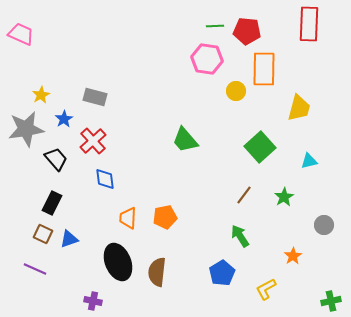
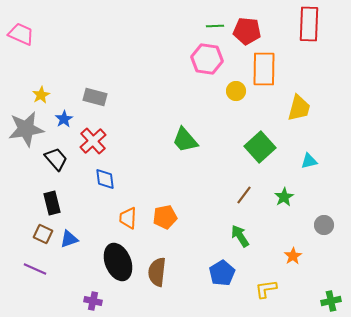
black rectangle: rotated 40 degrees counterclockwise
yellow L-shape: rotated 20 degrees clockwise
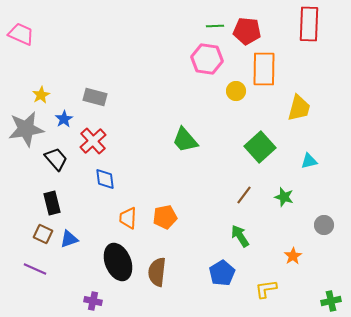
green star: rotated 24 degrees counterclockwise
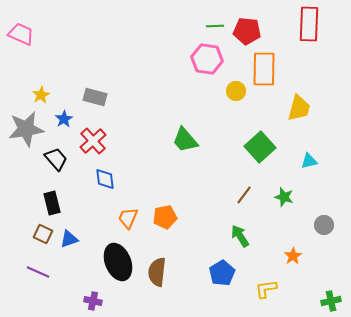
orange trapezoid: rotated 20 degrees clockwise
purple line: moved 3 px right, 3 px down
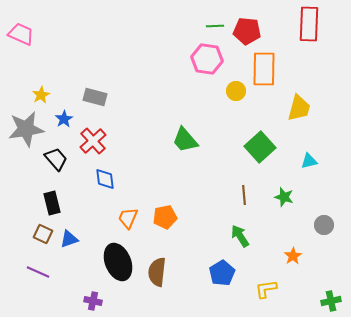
brown line: rotated 42 degrees counterclockwise
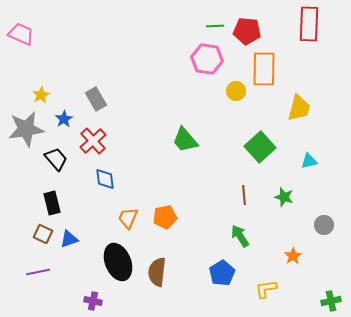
gray rectangle: moved 1 px right, 2 px down; rotated 45 degrees clockwise
purple line: rotated 35 degrees counterclockwise
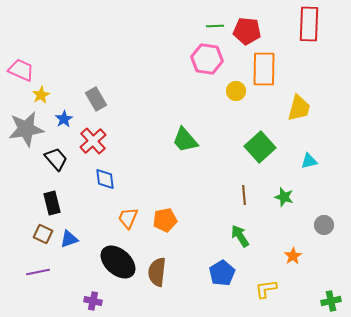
pink trapezoid: moved 36 px down
orange pentagon: moved 3 px down
black ellipse: rotated 27 degrees counterclockwise
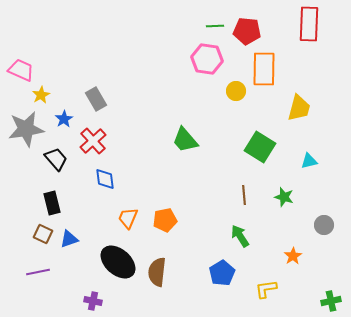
green square: rotated 16 degrees counterclockwise
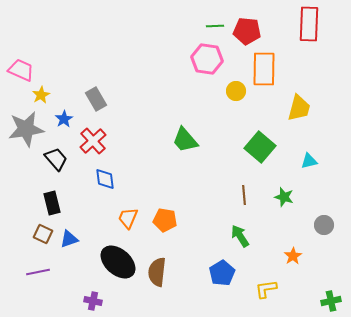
green square: rotated 8 degrees clockwise
orange pentagon: rotated 20 degrees clockwise
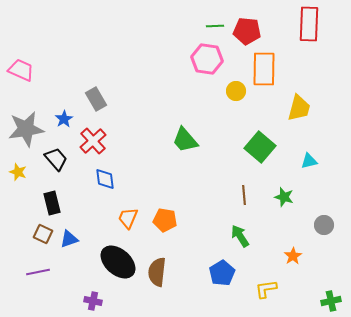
yellow star: moved 23 px left, 77 px down; rotated 24 degrees counterclockwise
